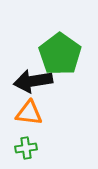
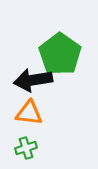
black arrow: moved 1 px up
green cross: rotated 10 degrees counterclockwise
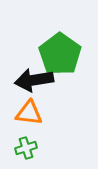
black arrow: moved 1 px right
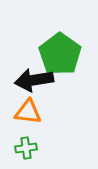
orange triangle: moved 1 px left, 1 px up
green cross: rotated 10 degrees clockwise
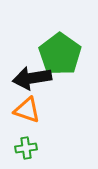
black arrow: moved 2 px left, 2 px up
orange triangle: moved 1 px left, 2 px up; rotated 12 degrees clockwise
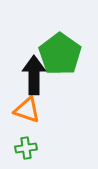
black arrow: moved 2 px right, 3 px up; rotated 99 degrees clockwise
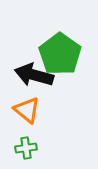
black arrow: rotated 75 degrees counterclockwise
orange triangle: rotated 20 degrees clockwise
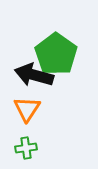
green pentagon: moved 4 px left
orange triangle: moved 1 px up; rotated 24 degrees clockwise
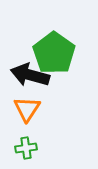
green pentagon: moved 2 px left, 1 px up
black arrow: moved 4 px left
